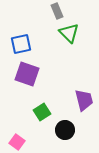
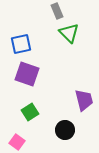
green square: moved 12 px left
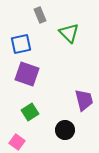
gray rectangle: moved 17 px left, 4 px down
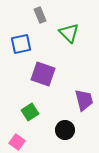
purple square: moved 16 px right
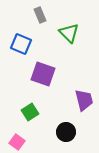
blue square: rotated 35 degrees clockwise
black circle: moved 1 px right, 2 px down
